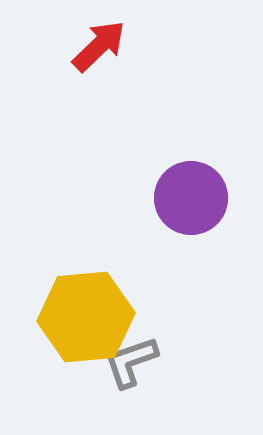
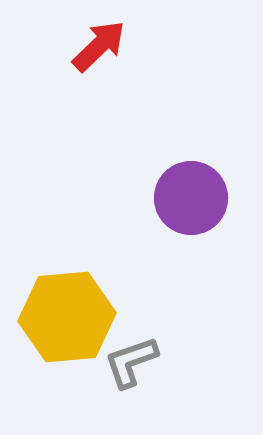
yellow hexagon: moved 19 px left
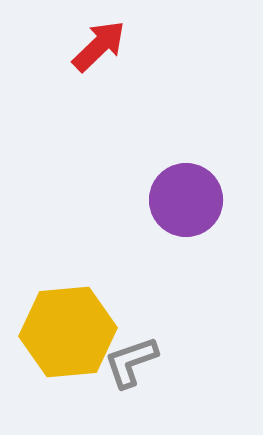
purple circle: moved 5 px left, 2 px down
yellow hexagon: moved 1 px right, 15 px down
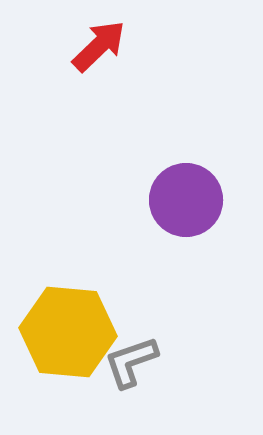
yellow hexagon: rotated 10 degrees clockwise
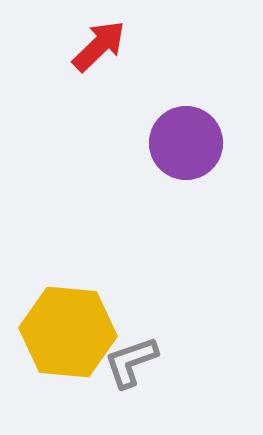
purple circle: moved 57 px up
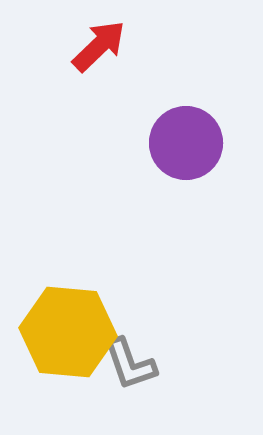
gray L-shape: moved 1 px left, 2 px down; rotated 90 degrees counterclockwise
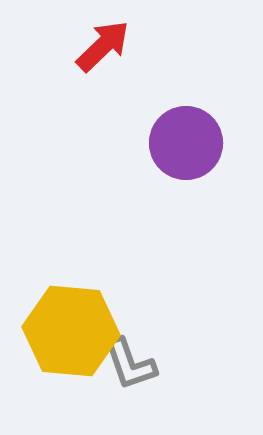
red arrow: moved 4 px right
yellow hexagon: moved 3 px right, 1 px up
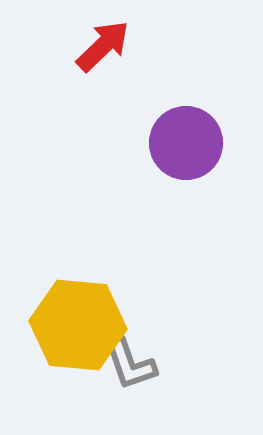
yellow hexagon: moved 7 px right, 6 px up
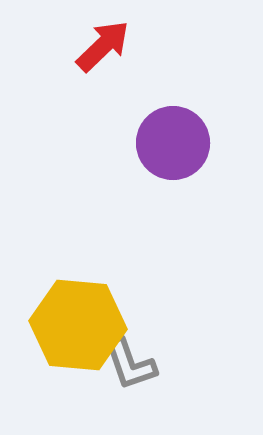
purple circle: moved 13 px left
